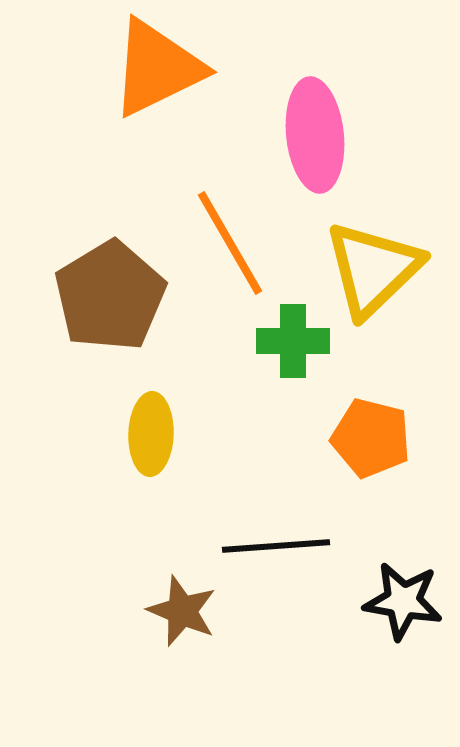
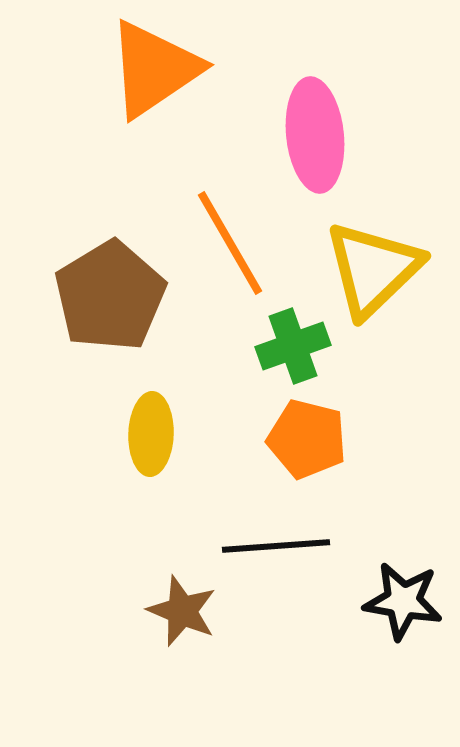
orange triangle: moved 3 px left, 1 px down; rotated 8 degrees counterclockwise
green cross: moved 5 px down; rotated 20 degrees counterclockwise
orange pentagon: moved 64 px left, 1 px down
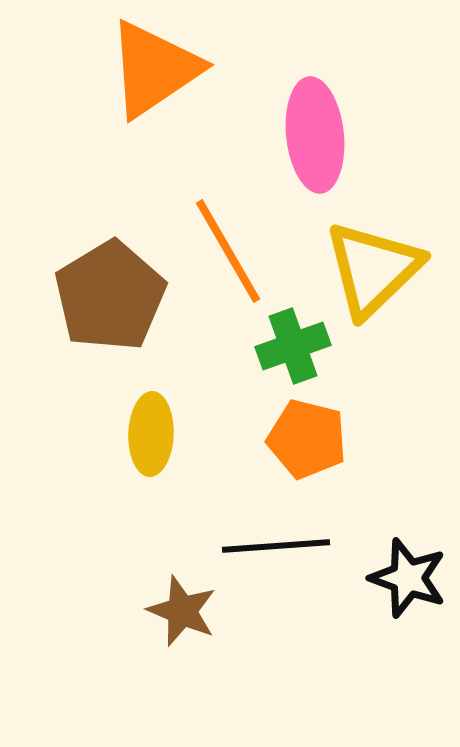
orange line: moved 2 px left, 8 px down
black star: moved 5 px right, 23 px up; rotated 10 degrees clockwise
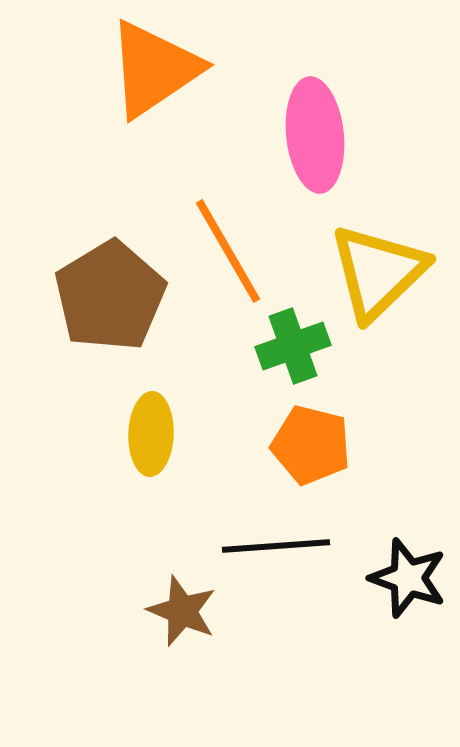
yellow triangle: moved 5 px right, 3 px down
orange pentagon: moved 4 px right, 6 px down
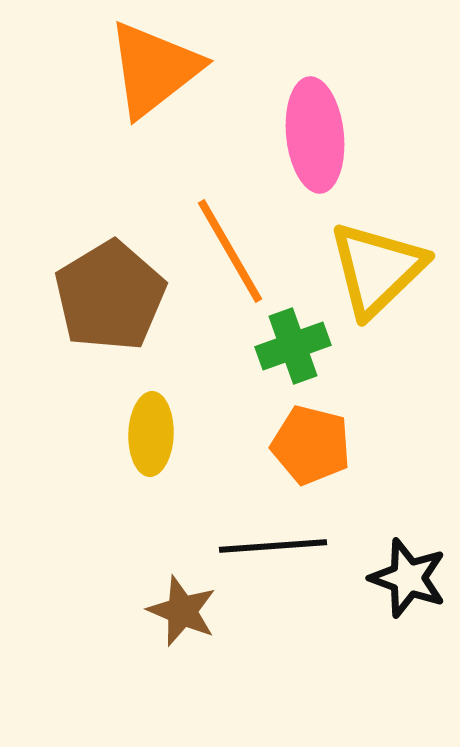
orange triangle: rotated 4 degrees counterclockwise
orange line: moved 2 px right
yellow triangle: moved 1 px left, 3 px up
black line: moved 3 px left
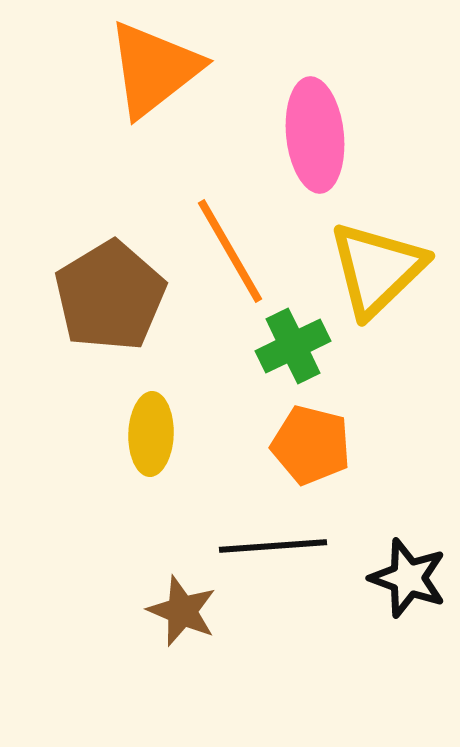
green cross: rotated 6 degrees counterclockwise
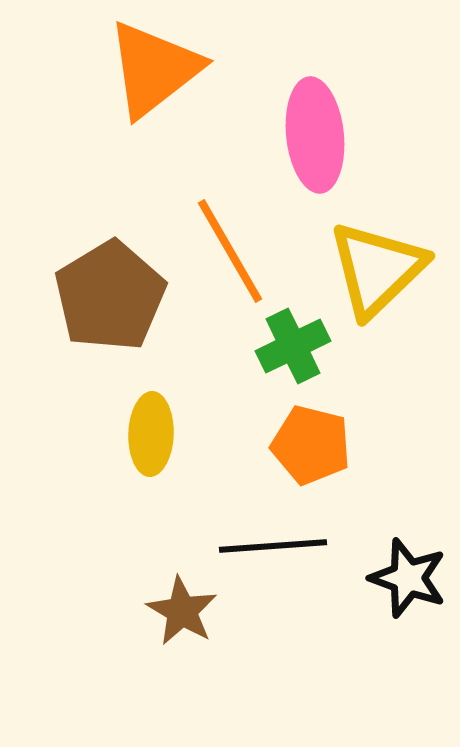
brown star: rotated 8 degrees clockwise
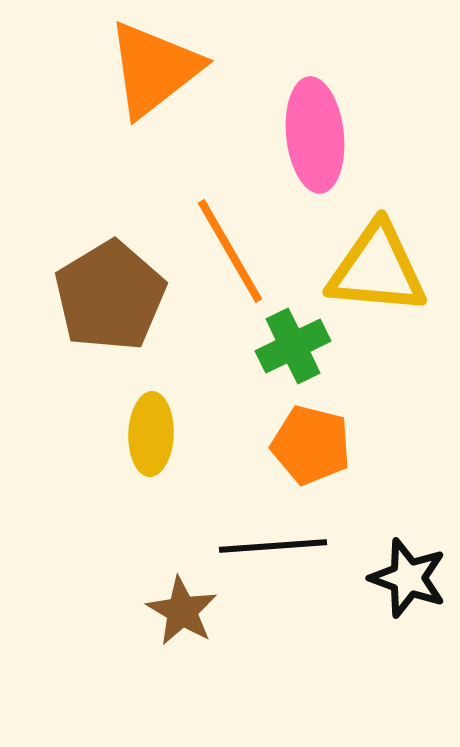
yellow triangle: rotated 49 degrees clockwise
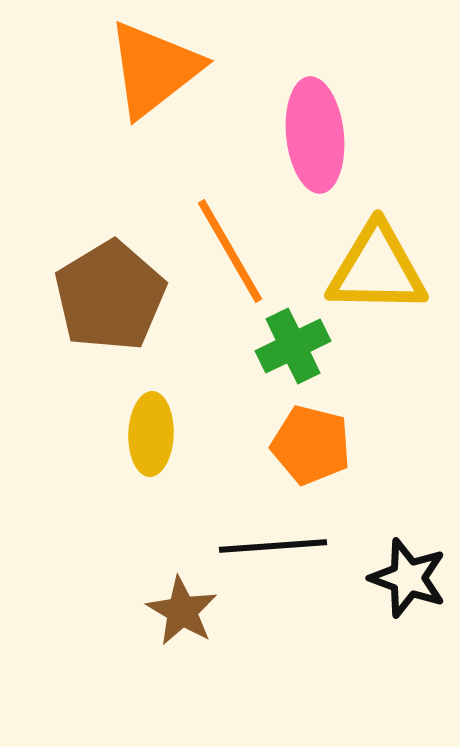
yellow triangle: rotated 4 degrees counterclockwise
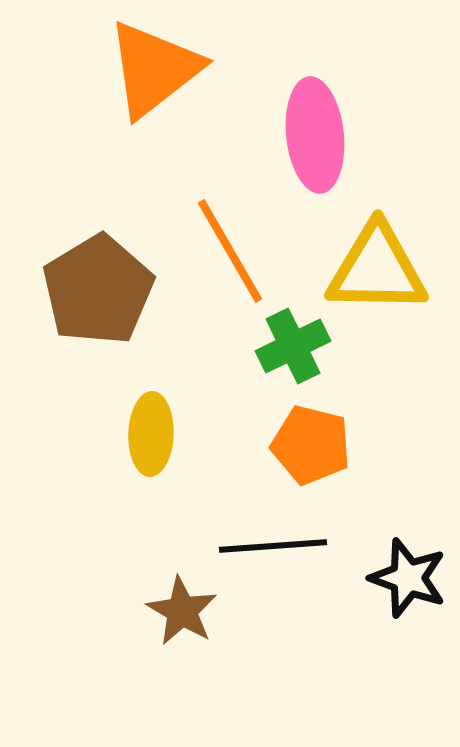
brown pentagon: moved 12 px left, 6 px up
